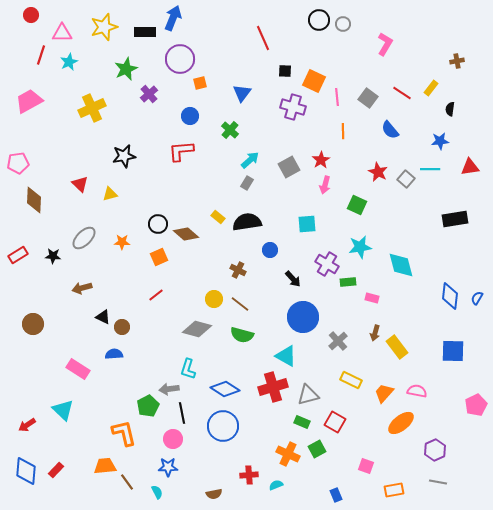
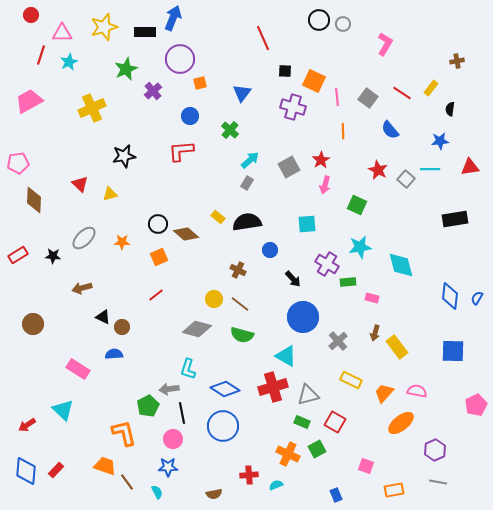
purple cross at (149, 94): moved 4 px right, 3 px up
red star at (378, 172): moved 2 px up
orange trapezoid at (105, 466): rotated 25 degrees clockwise
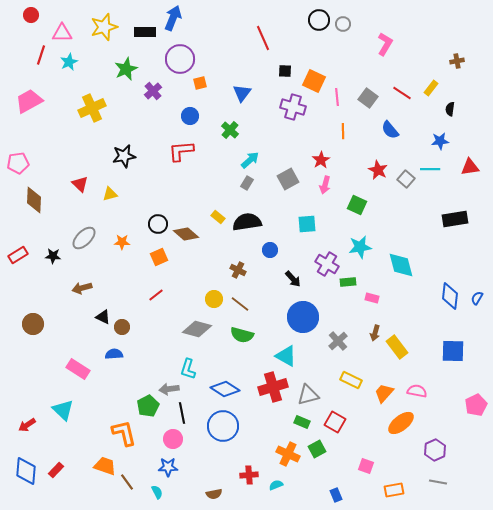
gray square at (289, 167): moved 1 px left, 12 px down
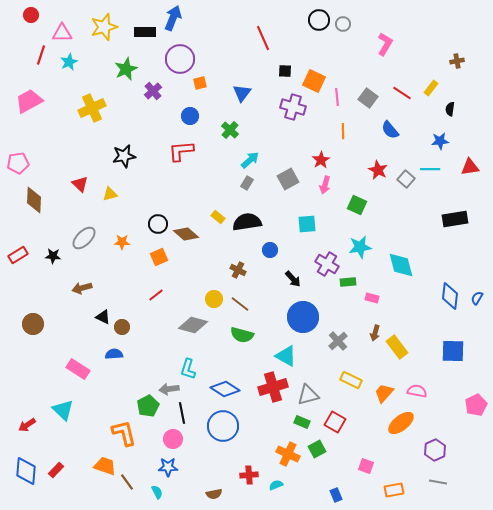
gray diamond at (197, 329): moved 4 px left, 4 px up
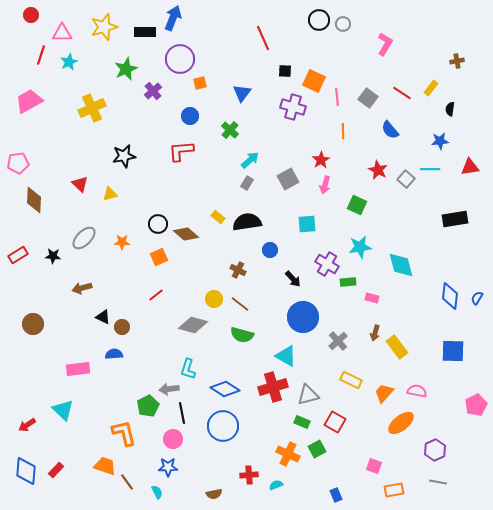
pink rectangle at (78, 369): rotated 40 degrees counterclockwise
pink square at (366, 466): moved 8 px right
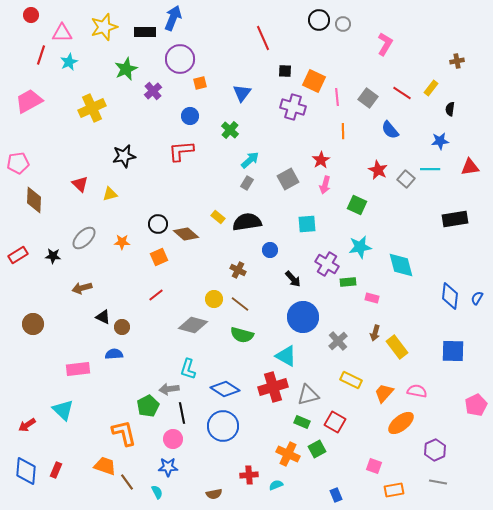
red rectangle at (56, 470): rotated 21 degrees counterclockwise
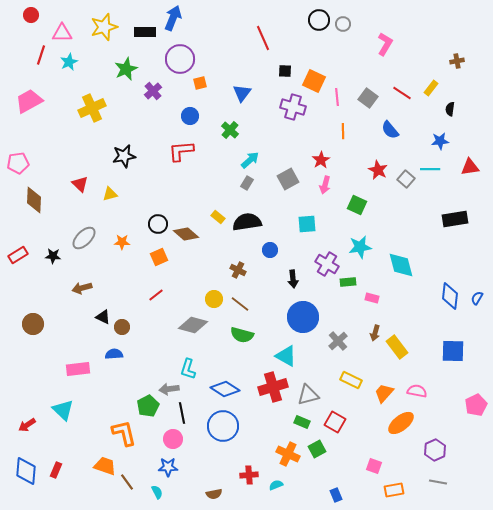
black arrow at (293, 279): rotated 36 degrees clockwise
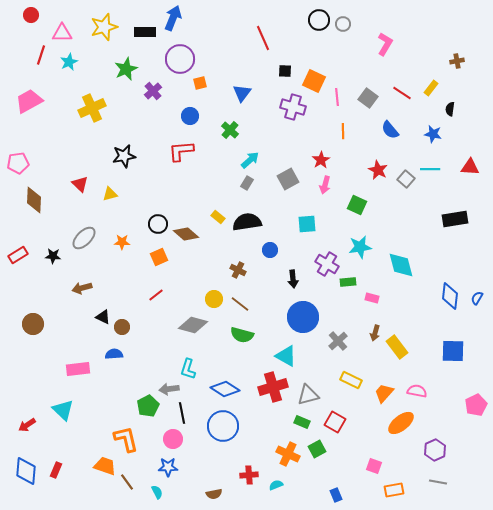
blue star at (440, 141): moved 7 px left, 7 px up; rotated 18 degrees clockwise
red triangle at (470, 167): rotated 12 degrees clockwise
orange L-shape at (124, 433): moved 2 px right, 6 px down
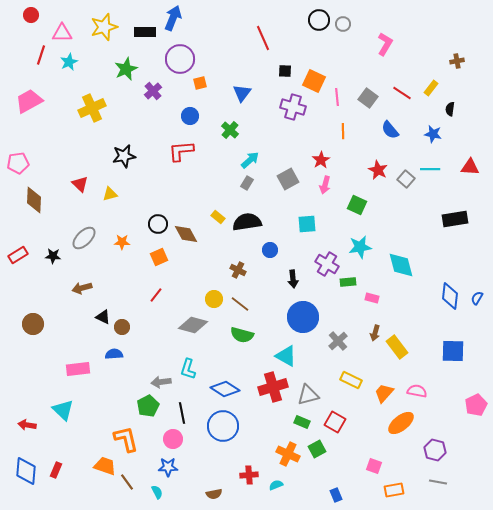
brown diamond at (186, 234): rotated 20 degrees clockwise
red line at (156, 295): rotated 14 degrees counterclockwise
gray arrow at (169, 389): moved 8 px left, 7 px up
red arrow at (27, 425): rotated 42 degrees clockwise
purple hexagon at (435, 450): rotated 20 degrees counterclockwise
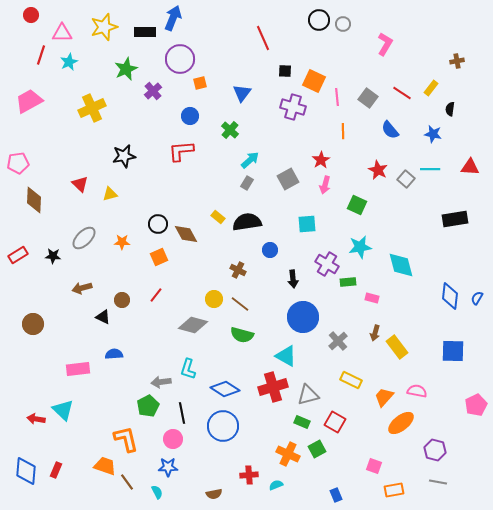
brown circle at (122, 327): moved 27 px up
orange trapezoid at (384, 393): moved 4 px down
red arrow at (27, 425): moved 9 px right, 6 px up
